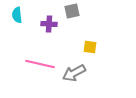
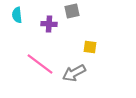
pink line: rotated 24 degrees clockwise
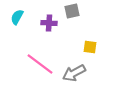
cyan semicircle: moved 2 px down; rotated 35 degrees clockwise
purple cross: moved 1 px up
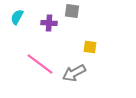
gray square: rotated 21 degrees clockwise
